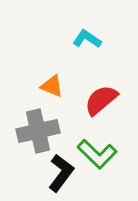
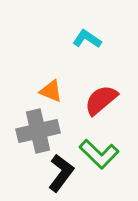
orange triangle: moved 1 px left, 5 px down
green L-shape: moved 2 px right
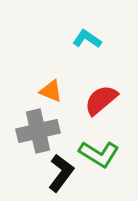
green L-shape: rotated 12 degrees counterclockwise
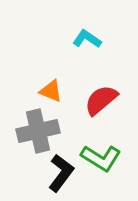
green L-shape: moved 2 px right, 4 px down
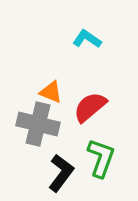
orange triangle: moved 1 px down
red semicircle: moved 11 px left, 7 px down
gray cross: moved 7 px up; rotated 27 degrees clockwise
green L-shape: rotated 102 degrees counterclockwise
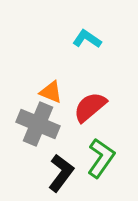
gray cross: rotated 9 degrees clockwise
green L-shape: rotated 15 degrees clockwise
